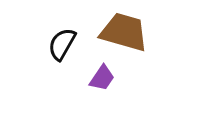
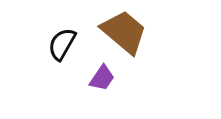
brown trapezoid: rotated 24 degrees clockwise
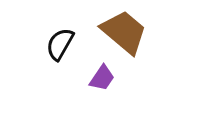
black semicircle: moved 2 px left
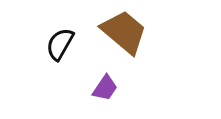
purple trapezoid: moved 3 px right, 10 px down
